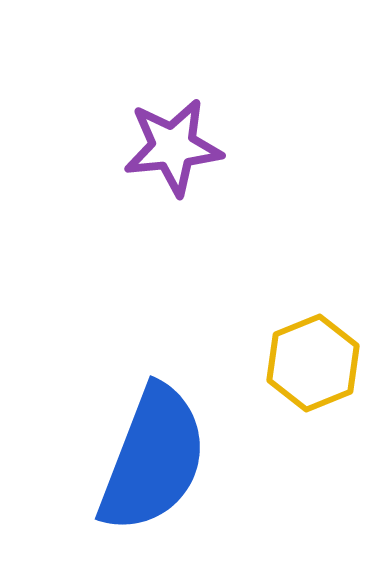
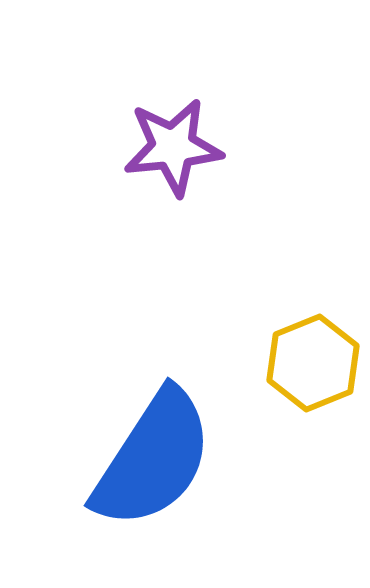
blue semicircle: rotated 12 degrees clockwise
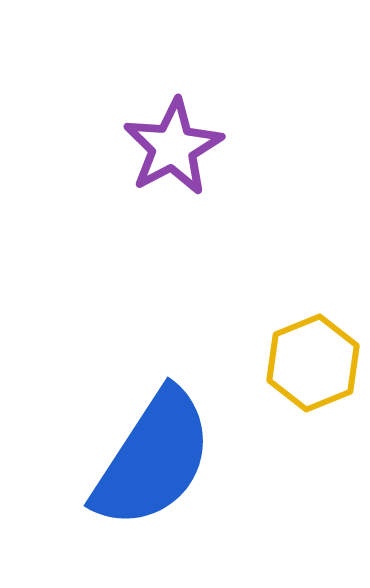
purple star: rotated 22 degrees counterclockwise
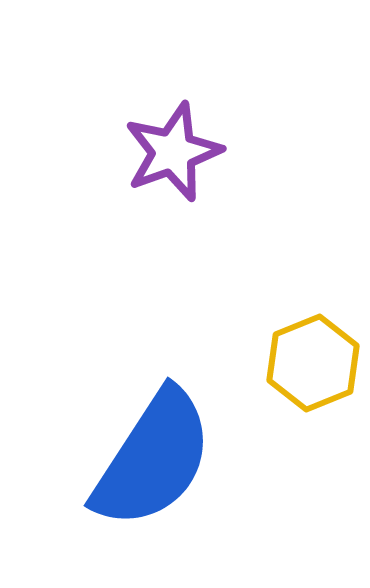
purple star: moved 5 px down; rotated 8 degrees clockwise
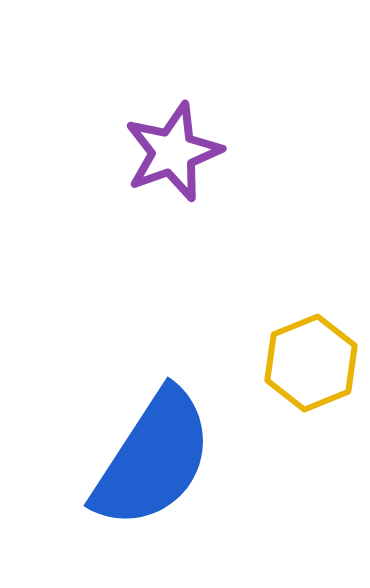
yellow hexagon: moved 2 px left
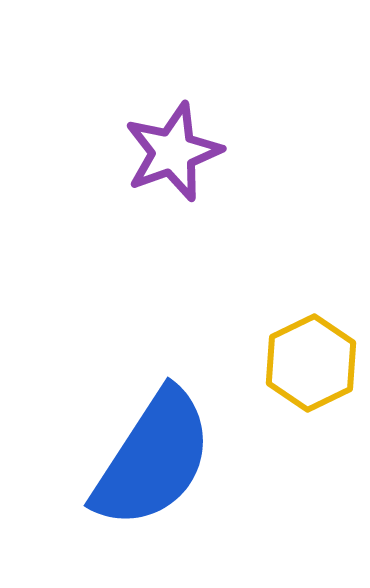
yellow hexagon: rotated 4 degrees counterclockwise
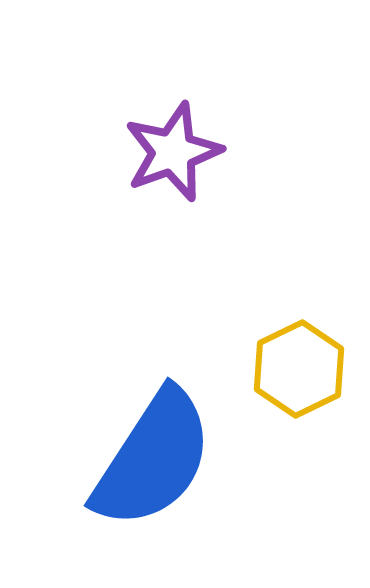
yellow hexagon: moved 12 px left, 6 px down
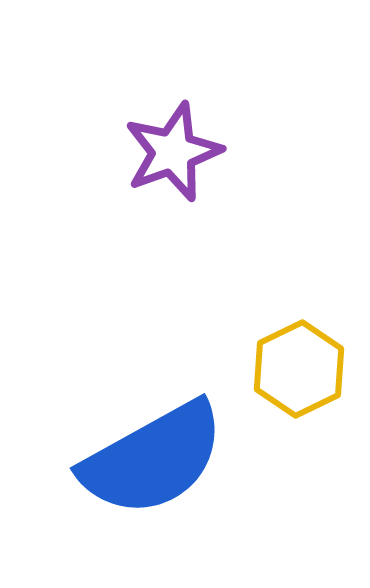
blue semicircle: rotated 28 degrees clockwise
